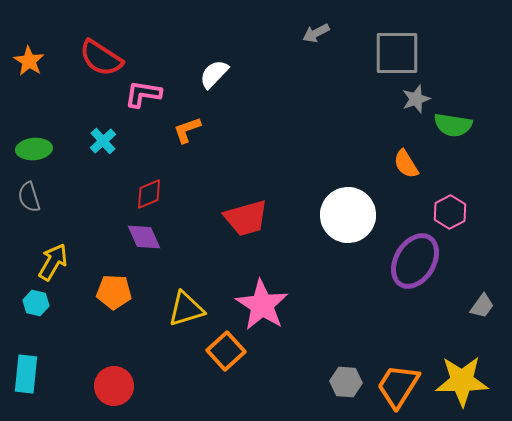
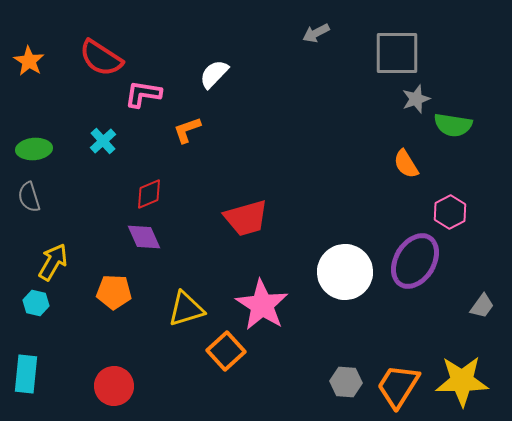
white circle: moved 3 px left, 57 px down
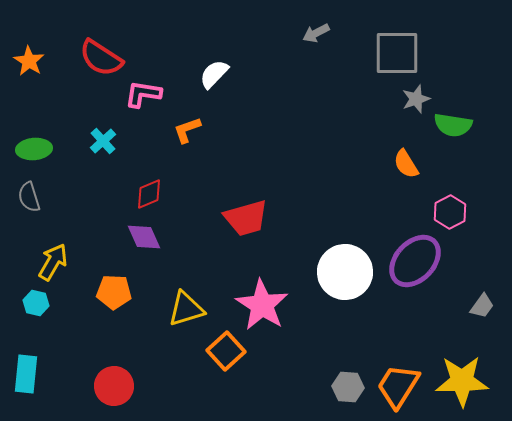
purple ellipse: rotated 12 degrees clockwise
gray hexagon: moved 2 px right, 5 px down
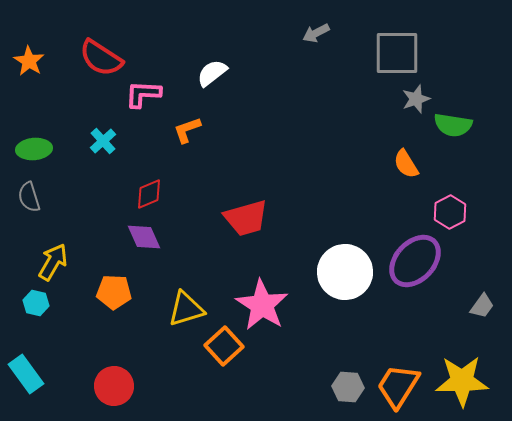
white semicircle: moved 2 px left, 1 px up; rotated 8 degrees clockwise
pink L-shape: rotated 6 degrees counterclockwise
orange square: moved 2 px left, 5 px up
cyan rectangle: rotated 42 degrees counterclockwise
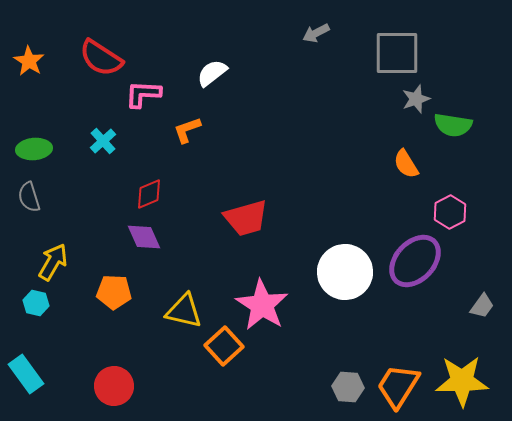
yellow triangle: moved 2 px left, 2 px down; rotated 30 degrees clockwise
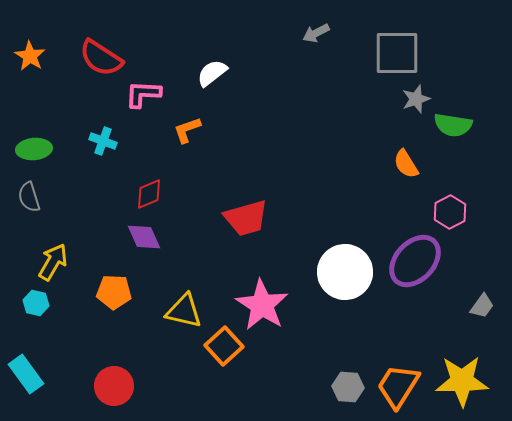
orange star: moved 1 px right, 5 px up
cyan cross: rotated 28 degrees counterclockwise
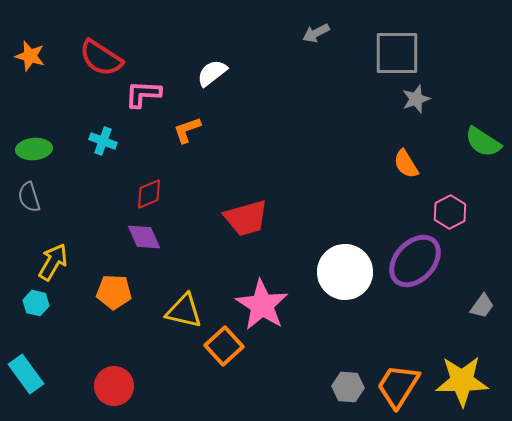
orange star: rotated 16 degrees counterclockwise
green semicircle: moved 30 px right, 17 px down; rotated 24 degrees clockwise
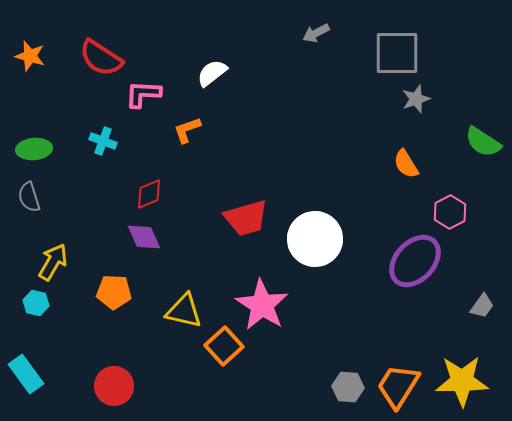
white circle: moved 30 px left, 33 px up
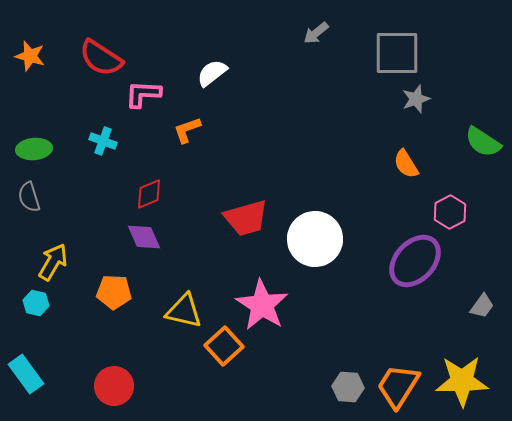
gray arrow: rotated 12 degrees counterclockwise
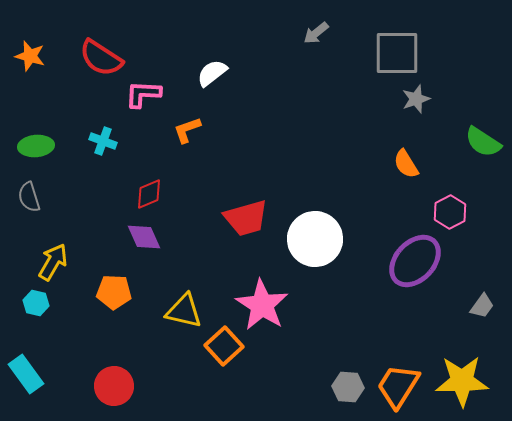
green ellipse: moved 2 px right, 3 px up
